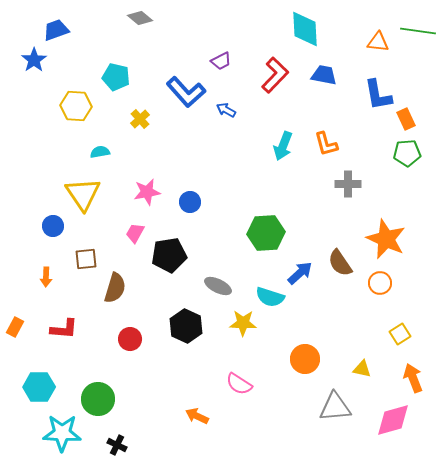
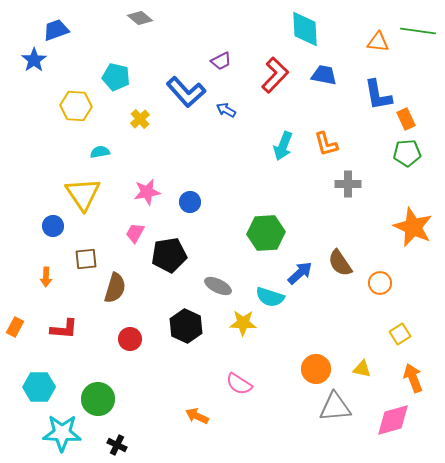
orange star at (386, 239): moved 27 px right, 12 px up
orange circle at (305, 359): moved 11 px right, 10 px down
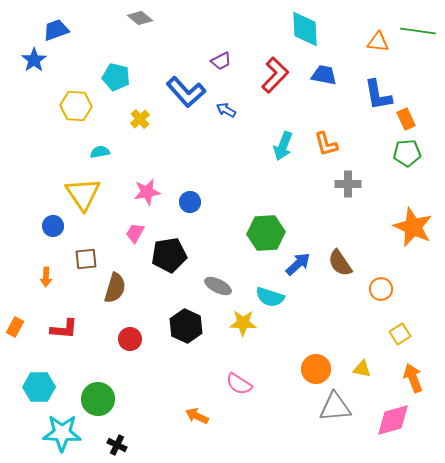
blue arrow at (300, 273): moved 2 px left, 9 px up
orange circle at (380, 283): moved 1 px right, 6 px down
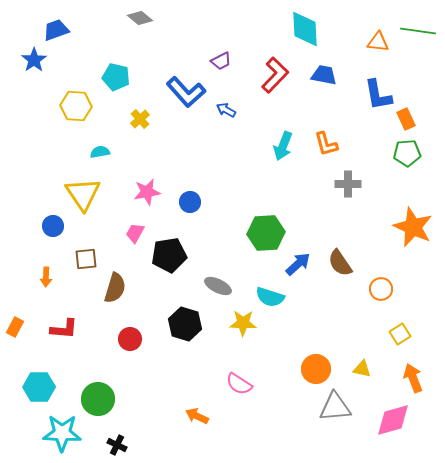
black hexagon at (186, 326): moved 1 px left, 2 px up; rotated 8 degrees counterclockwise
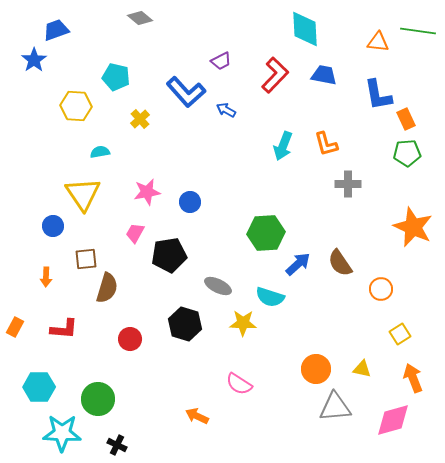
brown semicircle at (115, 288): moved 8 px left
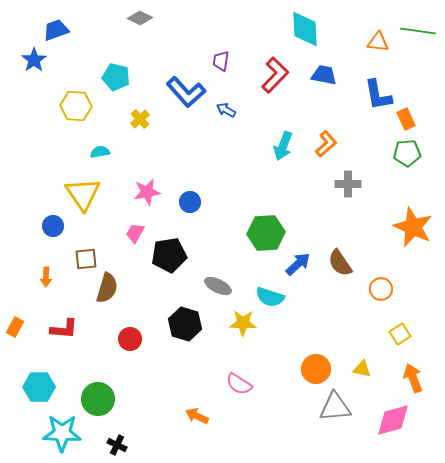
gray diamond at (140, 18): rotated 15 degrees counterclockwise
purple trapezoid at (221, 61): rotated 125 degrees clockwise
orange L-shape at (326, 144): rotated 116 degrees counterclockwise
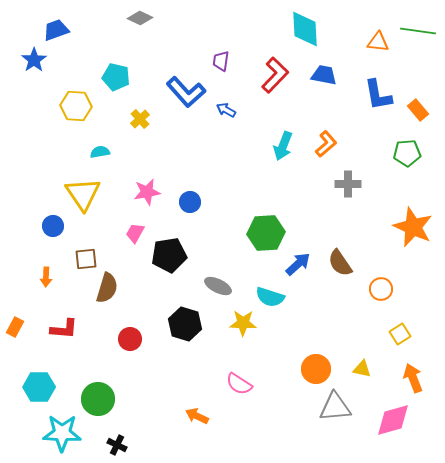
orange rectangle at (406, 119): moved 12 px right, 9 px up; rotated 15 degrees counterclockwise
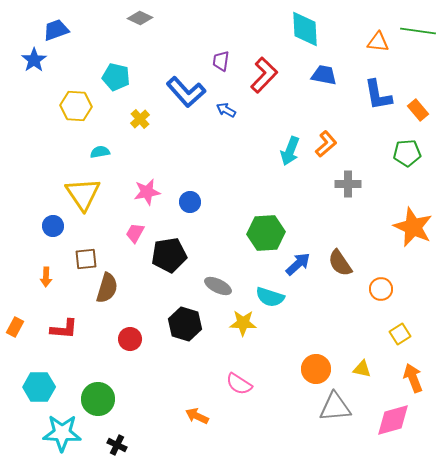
red L-shape at (275, 75): moved 11 px left
cyan arrow at (283, 146): moved 7 px right, 5 px down
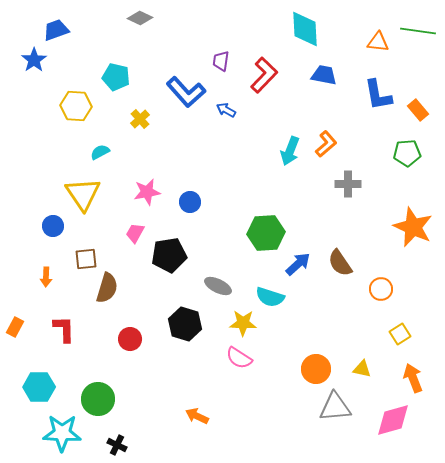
cyan semicircle at (100, 152): rotated 18 degrees counterclockwise
red L-shape at (64, 329): rotated 96 degrees counterclockwise
pink semicircle at (239, 384): moved 26 px up
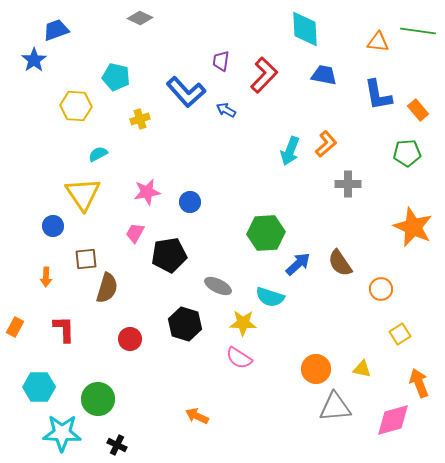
yellow cross at (140, 119): rotated 24 degrees clockwise
cyan semicircle at (100, 152): moved 2 px left, 2 px down
orange arrow at (413, 378): moved 6 px right, 5 px down
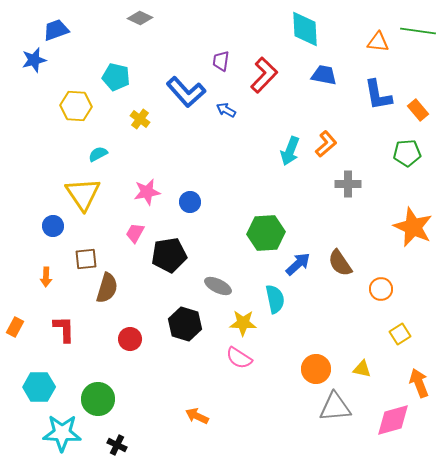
blue star at (34, 60): rotated 20 degrees clockwise
yellow cross at (140, 119): rotated 36 degrees counterclockwise
cyan semicircle at (270, 297): moved 5 px right, 2 px down; rotated 120 degrees counterclockwise
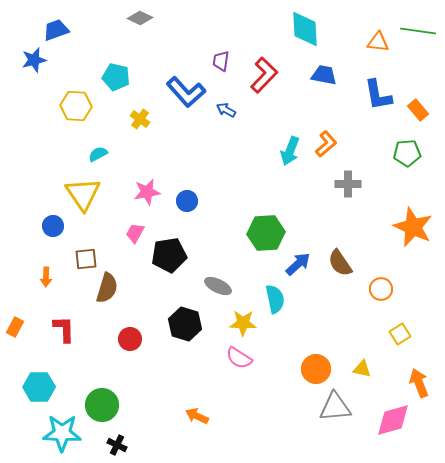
blue circle at (190, 202): moved 3 px left, 1 px up
green circle at (98, 399): moved 4 px right, 6 px down
